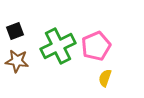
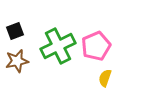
brown star: rotated 20 degrees counterclockwise
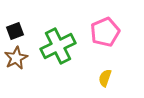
pink pentagon: moved 9 px right, 14 px up
brown star: moved 1 px left, 3 px up; rotated 15 degrees counterclockwise
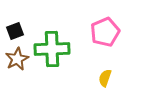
green cross: moved 6 px left, 3 px down; rotated 24 degrees clockwise
brown star: moved 1 px right, 1 px down
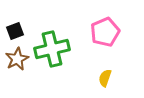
green cross: rotated 12 degrees counterclockwise
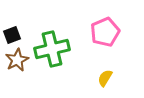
black square: moved 3 px left, 4 px down
brown star: moved 1 px down
yellow semicircle: rotated 12 degrees clockwise
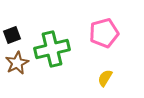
pink pentagon: moved 1 px left, 1 px down; rotated 8 degrees clockwise
brown star: moved 3 px down
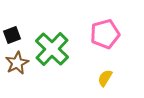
pink pentagon: moved 1 px right, 1 px down
green cross: rotated 32 degrees counterclockwise
